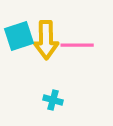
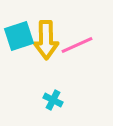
pink line: rotated 24 degrees counterclockwise
cyan cross: rotated 12 degrees clockwise
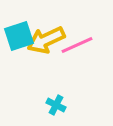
yellow arrow: rotated 66 degrees clockwise
cyan cross: moved 3 px right, 5 px down
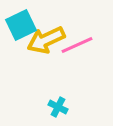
cyan square: moved 2 px right, 11 px up; rotated 8 degrees counterclockwise
cyan cross: moved 2 px right, 2 px down
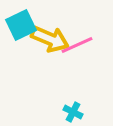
yellow arrow: moved 4 px right, 1 px up; rotated 132 degrees counterclockwise
cyan cross: moved 15 px right, 5 px down
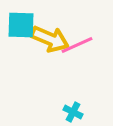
cyan square: rotated 28 degrees clockwise
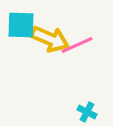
cyan cross: moved 14 px right
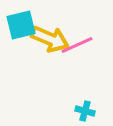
cyan square: rotated 16 degrees counterclockwise
cyan cross: moved 2 px left, 1 px up; rotated 12 degrees counterclockwise
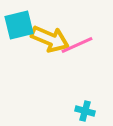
cyan square: moved 2 px left
